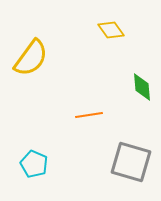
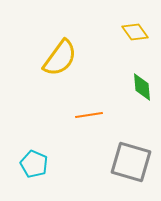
yellow diamond: moved 24 px right, 2 px down
yellow semicircle: moved 29 px right
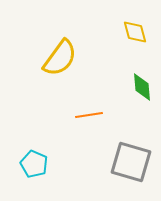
yellow diamond: rotated 20 degrees clockwise
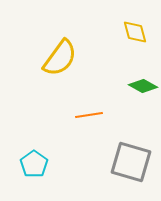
green diamond: moved 1 px right, 1 px up; rotated 56 degrees counterclockwise
cyan pentagon: rotated 12 degrees clockwise
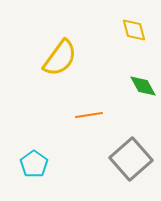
yellow diamond: moved 1 px left, 2 px up
green diamond: rotated 32 degrees clockwise
gray square: moved 3 px up; rotated 33 degrees clockwise
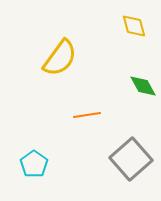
yellow diamond: moved 4 px up
orange line: moved 2 px left
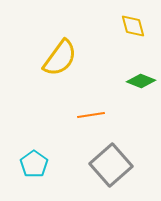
yellow diamond: moved 1 px left
green diamond: moved 2 px left, 5 px up; rotated 40 degrees counterclockwise
orange line: moved 4 px right
gray square: moved 20 px left, 6 px down
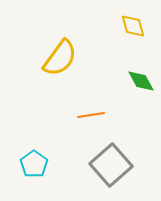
green diamond: rotated 40 degrees clockwise
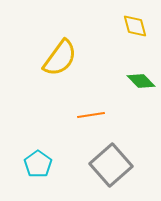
yellow diamond: moved 2 px right
green diamond: rotated 16 degrees counterclockwise
cyan pentagon: moved 4 px right
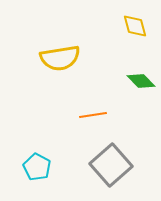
yellow semicircle: rotated 45 degrees clockwise
orange line: moved 2 px right
cyan pentagon: moved 1 px left, 3 px down; rotated 8 degrees counterclockwise
